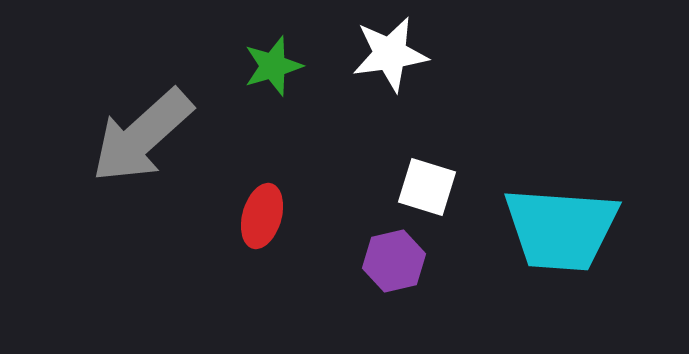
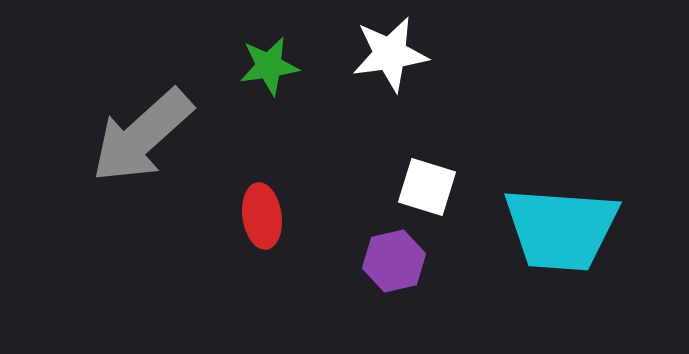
green star: moved 4 px left; rotated 8 degrees clockwise
red ellipse: rotated 24 degrees counterclockwise
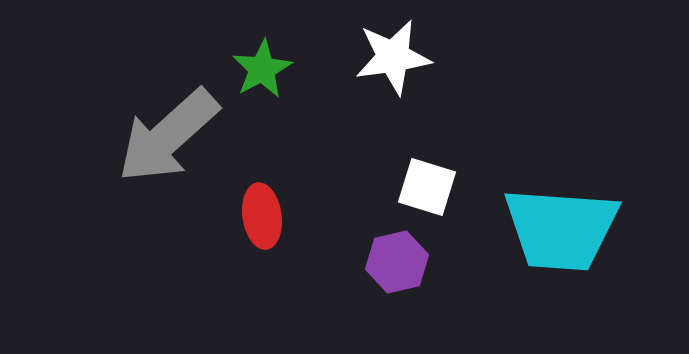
white star: moved 3 px right, 3 px down
green star: moved 7 px left, 3 px down; rotated 20 degrees counterclockwise
gray arrow: moved 26 px right
purple hexagon: moved 3 px right, 1 px down
